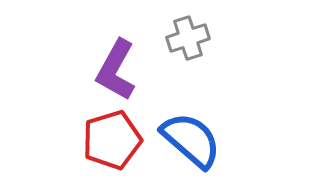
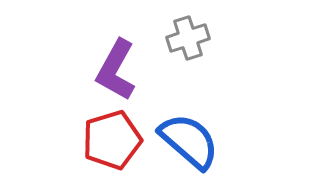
blue semicircle: moved 2 px left, 1 px down
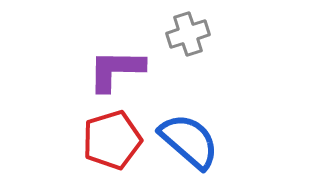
gray cross: moved 4 px up
purple L-shape: rotated 62 degrees clockwise
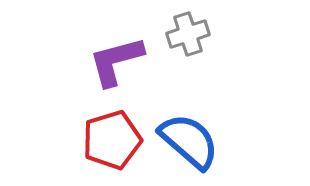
purple L-shape: moved 9 px up; rotated 16 degrees counterclockwise
